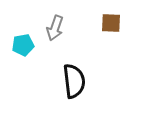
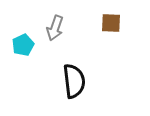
cyan pentagon: rotated 15 degrees counterclockwise
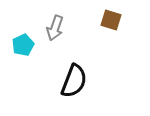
brown square: moved 3 px up; rotated 15 degrees clockwise
black semicircle: rotated 28 degrees clockwise
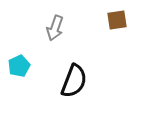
brown square: moved 6 px right; rotated 25 degrees counterclockwise
cyan pentagon: moved 4 px left, 21 px down
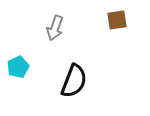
cyan pentagon: moved 1 px left, 1 px down
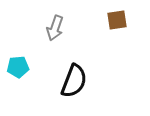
cyan pentagon: rotated 20 degrees clockwise
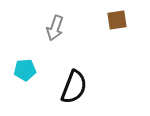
cyan pentagon: moved 7 px right, 3 px down
black semicircle: moved 6 px down
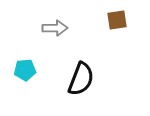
gray arrow: rotated 110 degrees counterclockwise
black semicircle: moved 7 px right, 8 px up
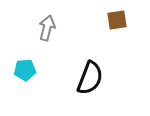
gray arrow: moved 8 px left; rotated 75 degrees counterclockwise
black semicircle: moved 9 px right, 1 px up
